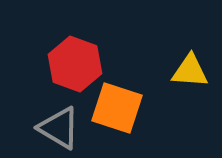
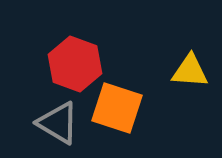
gray triangle: moved 1 px left, 5 px up
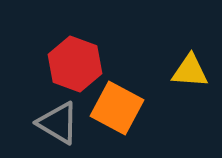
orange square: rotated 10 degrees clockwise
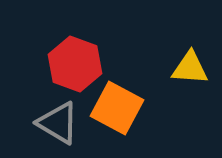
yellow triangle: moved 3 px up
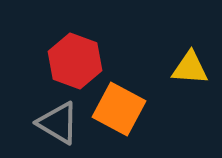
red hexagon: moved 3 px up
orange square: moved 2 px right, 1 px down
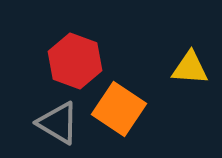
orange square: rotated 6 degrees clockwise
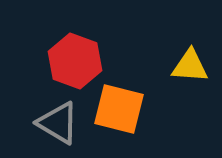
yellow triangle: moved 2 px up
orange square: rotated 20 degrees counterclockwise
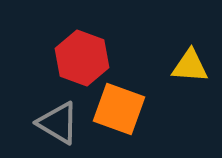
red hexagon: moved 7 px right, 3 px up
orange square: rotated 6 degrees clockwise
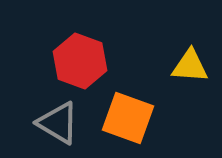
red hexagon: moved 2 px left, 3 px down
orange square: moved 9 px right, 9 px down
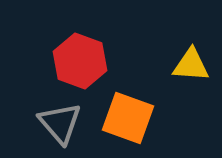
yellow triangle: moved 1 px right, 1 px up
gray triangle: moved 2 px right; rotated 18 degrees clockwise
